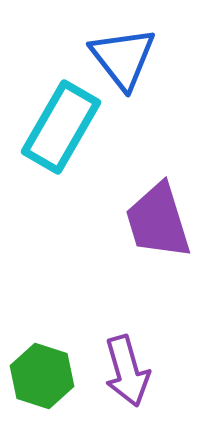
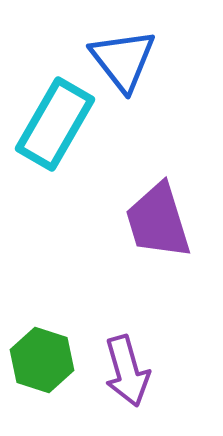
blue triangle: moved 2 px down
cyan rectangle: moved 6 px left, 3 px up
green hexagon: moved 16 px up
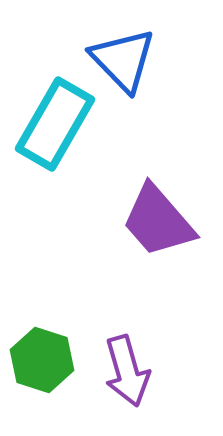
blue triangle: rotated 6 degrees counterclockwise
purple trapezoid: rotated 24 degrees counterclockwise
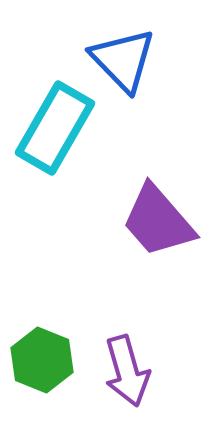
cyan rectangle: moved 4 px down
green hexagon: rotated 4 degrees clockwise
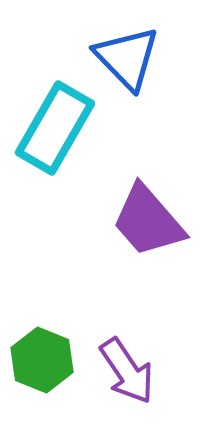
blue triangle: moved 4 px right, 2 px up
purple trapezoid: moved 10 px left
purple arrow: rotated 18 degrees counterclockwise
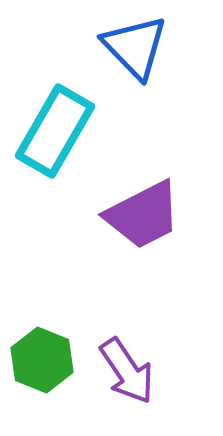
blue triangle: moved 8 px right, 11 px up
cyan rectangle: moved 3 px down
purple trapezoid: moved 5 px left, 6 px up; rotated 76 degrees counterclockwise
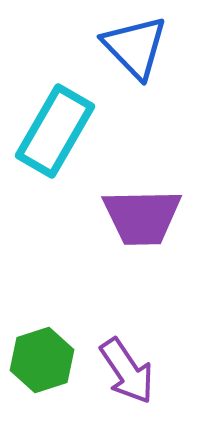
purple trapezoid: moved 1 px left, 2 px down; rotated 26 degrees clockwise
green hexagon: rotated 20 degrees clockwise
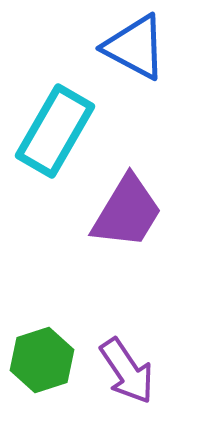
blue triangle: rotated 18 degrees counterclockwise
purple trapezoid: moved 15 px left, 5 px up; rotated 58 degrees counterclockwise
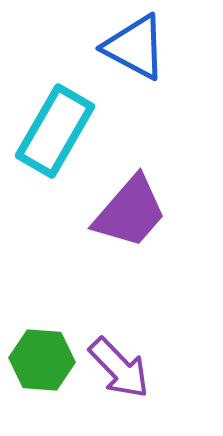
purple trapezoid: moved 3 px right; rotated 10 degrees clockwise
green hexagon: rotated 22 degrees clockwise
purple arrow: moved 8 px left, 3 px up; rotated 10 degrees counterclockwise
